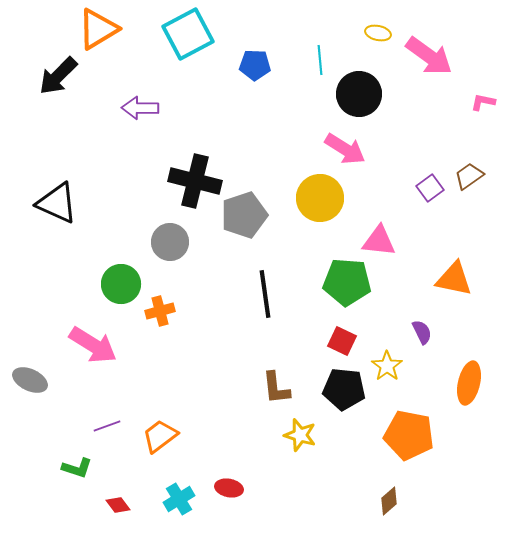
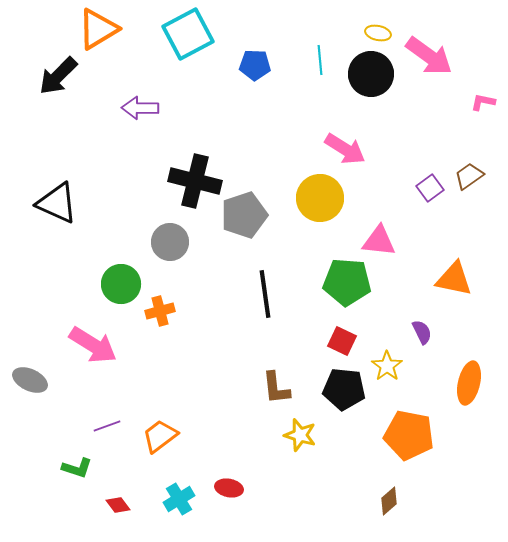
black circle at (359, 94): moved 12 px right, 20 px up
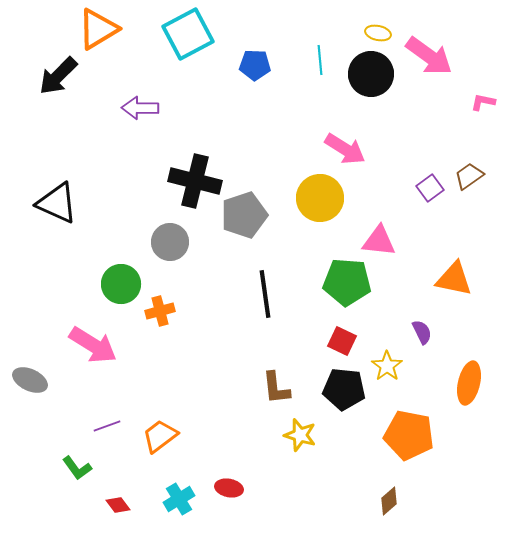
green L-shape at (77, 468): rotated 36 degrees clockwise
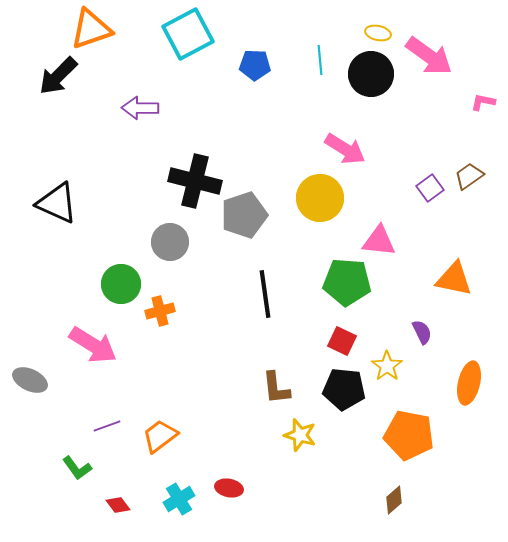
orange triangle at (98, 29): moved 7 px left; rotated 12 degrees clockwise
brown diamond at (389, 501): moved 5 px right, 1 px up
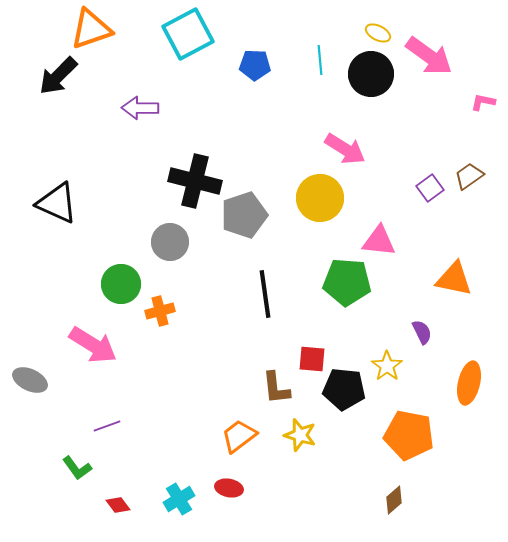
yellow ellipse at (378, 33): rotated 15 degrees clockwise
red square at (342, 341): moved 30 px left, 18 px down; rotated 20 degrees counterclockwise
orange trapezoid at (160, 436): moved 79 px right
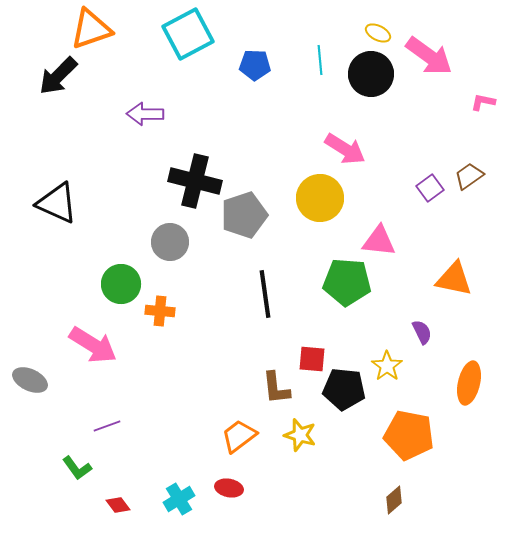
purple arrow at (140, 108): moved 5 px right, 6 px down
orange cross at (160, 311): rotated 20 degrees clockwise
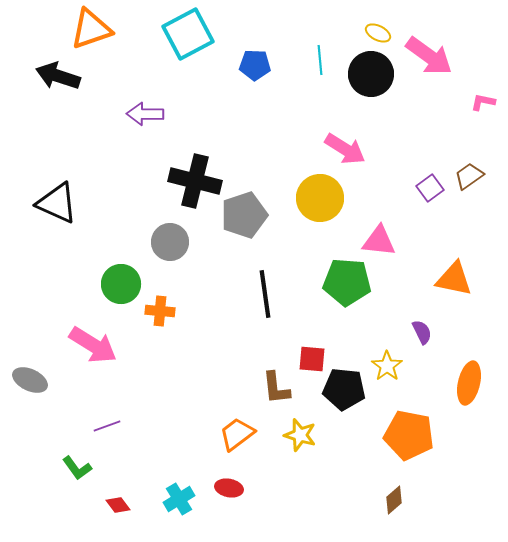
black arrow at (58, 76): rotated 63 degrees clockwise
orange trapezoid at (239, 436): moved 2 px left, 2 px up
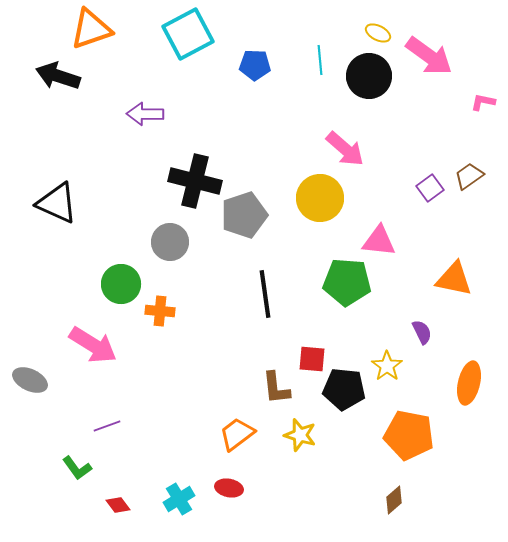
black circle at (371, 74): moved 2 px left, 2 px down
pink arrow at (345, 149): rotated 9 degrees clockwise
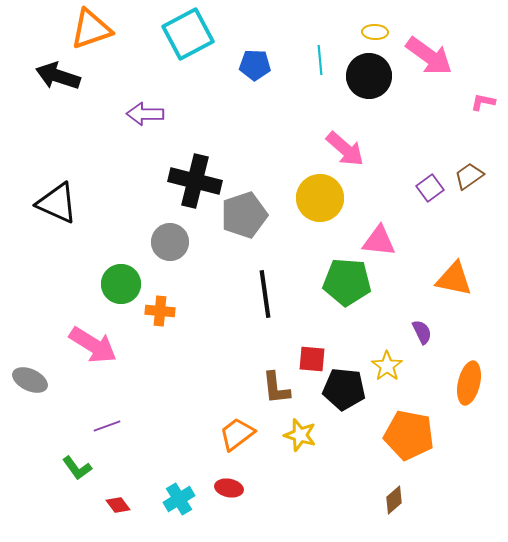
yellow ellipse at (378, 33): moved 3 px left, 1 px up; rotated 25 degrees counterclockwise
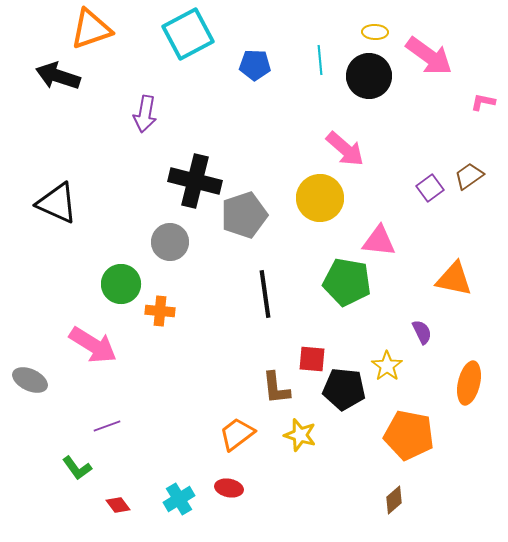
purple arrow at (145, 114): rotated 81 degrees counterclockwise
green pentagon at (347, 282): rotated 6 degrees clockwise
